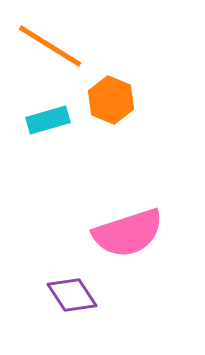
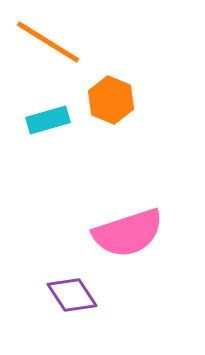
orange line: moved 2 px left, 4 px up
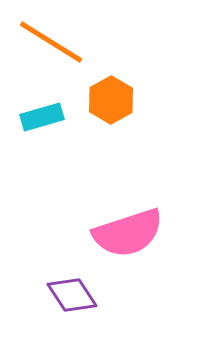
orange line: moved 3 px right
orange hexagon: rotated 9 degrees clockwise
cyan rectangle: moved 6 px left, 3 px up
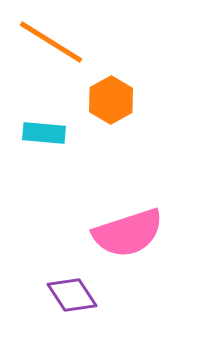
cyan rectangle: moved 2 px right, 16 px down; rotated 21 degrees clockwise
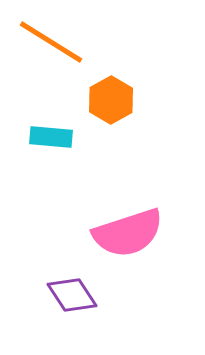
cyan rectangle: moved 7 px right, 4 px down
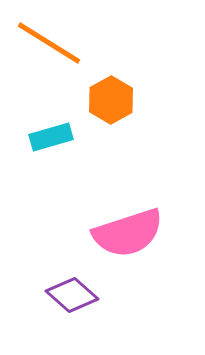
orange line: moved 2 px left, 1 px down
cyan rectangle: rotated 21 degrees counterclockwise
purple diamond: rotated 15 degrees counterclockwise
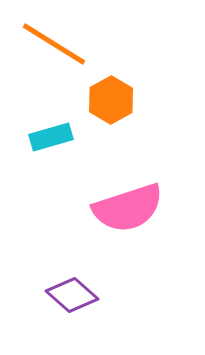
orange line: moved 5 px right, 1 px down
pink semicircle: moved 25 px up
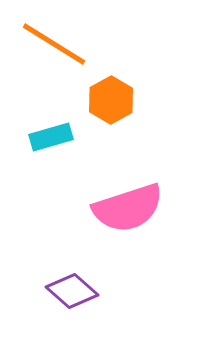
purple diamond: moved 4 px up
